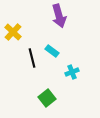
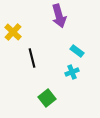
cyan rectangle: moved 25 px right
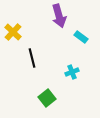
cyan rectangle: moved 4 px right, 14 px up
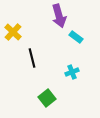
cyan rectangle: moved 5 px left
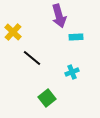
cyan rectangle: rotated 40 degrees counterclockwise
black line: rotated 36 degrees counterclockwise
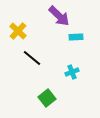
purple arrow: rotated 30 degrees counterclockwise
yellow cross: moved 5 px right, 1 px up
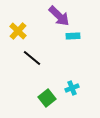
cyan rectangle: moved 3 px left, 1 px up
cyan cross: moved 16 px down
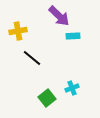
yellow cross: rotated 36 degrees clockwise
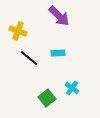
yellow cross: rotated 30 degrees clockwise
cyan rectangle: moved 15 px left, 17 px down
black line: moved 3 px left
cyan cross: rotated 32 degrees counterclockwise
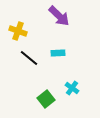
green square: moved 1 px left, 1 px down
